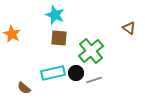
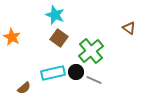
orange star: moved 3 px down
brown square: rotated 30 degrees clockwise
black circle: moved 1 px up
gray line: rotated 42 degrees clockwise
brown semicircle: rotated 80 degrees counterclockwise
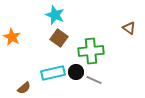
green cross: rotated 35 degrees clockwise
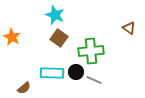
cyan rectangle: moved 1 px left; rotated 15 degrees clockwise
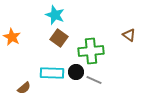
brown triangle: moved 7 px down
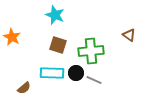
brown square: moved 1 px left, 7 px down; rotated 18 degrees counterclockwise
black circle: moved 1 px down
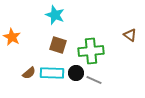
brown triangle: moved 1 px right
brown semicircle: moved 5 px right, 15 px up
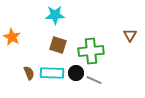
cyan star: rotated 24 degrees counterclockwise
brown triangle: rotated 24 degrees clockwise
brown semicircle: rotated 72 degrees counterclockwise
